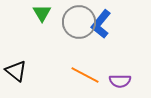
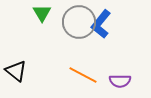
orange line: moved 2 px left
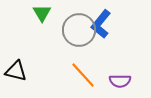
gray circle: moved 8 px down
black triangle: rotated 25 degrees counterclockwise
orange line: rotated 20 degrees clockwise
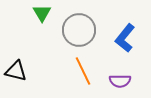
blue L-shape: moved 24 px right, 14 px down
orange line: moved 4 px up; rotated 16 degrees clockwise
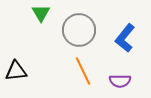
green triangle: moved 1 px left
black triangle: rotated 20 degrees counterclockwise
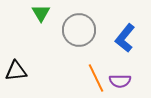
orange line: moved 13 px right, 7 px down
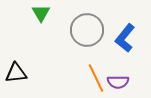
gray circle: moved 8 px right
black triangle: moved 2 px down
purple semicircle: moved 2 px left, 1 px down
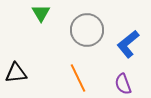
blue L-shape: moved 3 px right, 6 px down; rotated 12 degrees clockwise
orange line: moved 18 px left
purple semicircle: moved 5 px right, 2 px down; rotated 70 degrees clockwise
